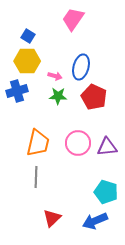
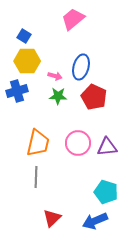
pink trapezoid: rotated 15 degrees clockwise
blue square: moved 4 px left
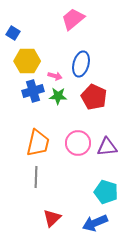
blue square: moved 11 px left, 3 px up
blue ellipse: moved 3 px up
blue cross: moved 16 px right
blue arrow: moved 2 px down
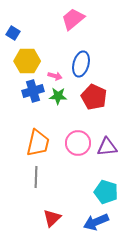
blue arrow: moved 1 px right, 1 px up
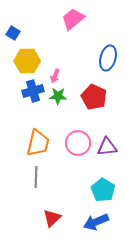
blue ellipse: moved 27 px right, 6 px up
pink arrow: rotated 96 degrees clockwise
cyan pentagon: moved 3 px left, 2 px up; rotated 15 degrees clockwise
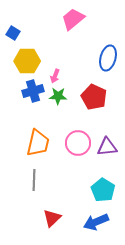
gray line: moved 2 px left, 3 px down
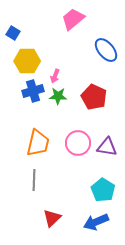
blue ellipse: moved 2 px left, 8 px up; rotated 55 degrees counterclockwise
purple triangle: rotated 15 degrees clockwise
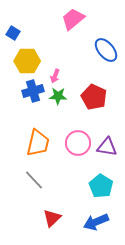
gray line: rotated 45 degrees counterclockwise
cyan pentagon: moved 2 px left, 4 px up
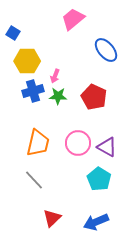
purple triangle: rotated 20 degrees clockwise
cyan pentagon: moved 2 px left, 7 px up
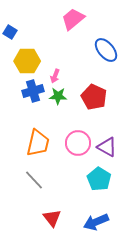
blue square: moved 3 px left, 1 px up
red triangle: rotated 24 degrees counterclockwise
